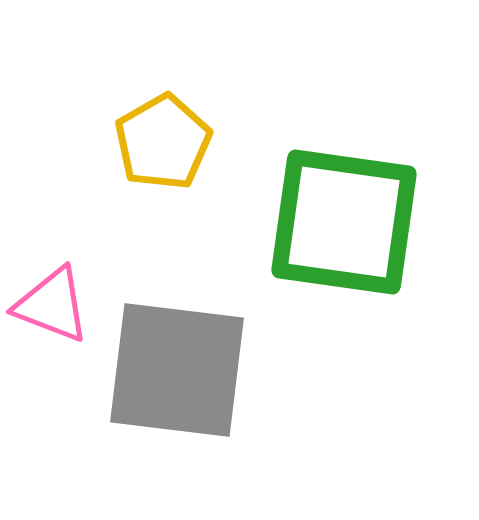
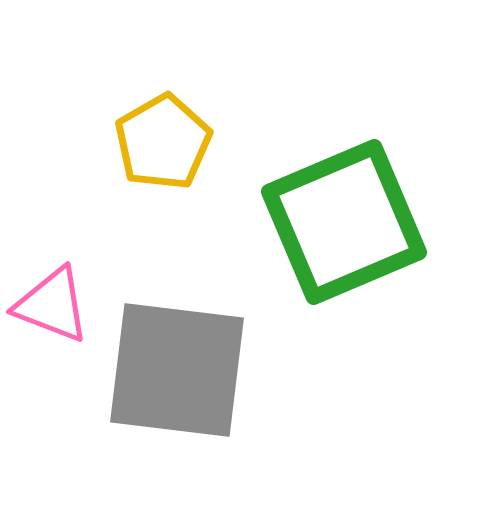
green square: rotated 31 degrees counterclockwise
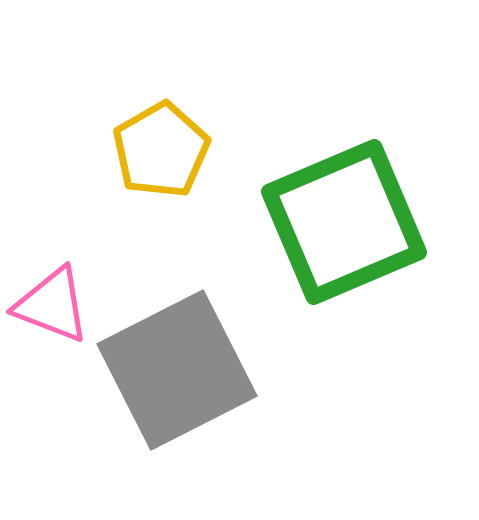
yellow pentagon: moved 2 px left, 8 px down
gray square: rotated 34 degrees counterclockwise
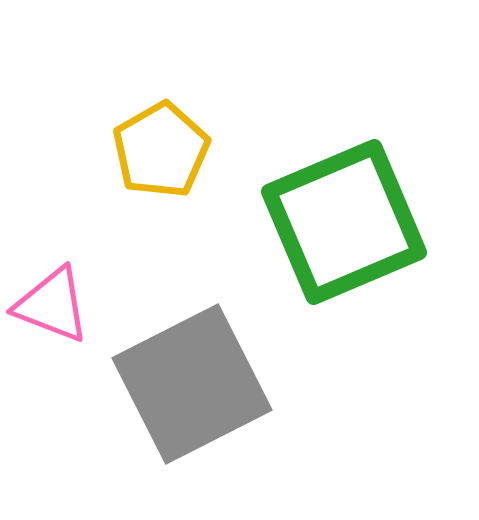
gray square: moved 15 px right, 14 px down
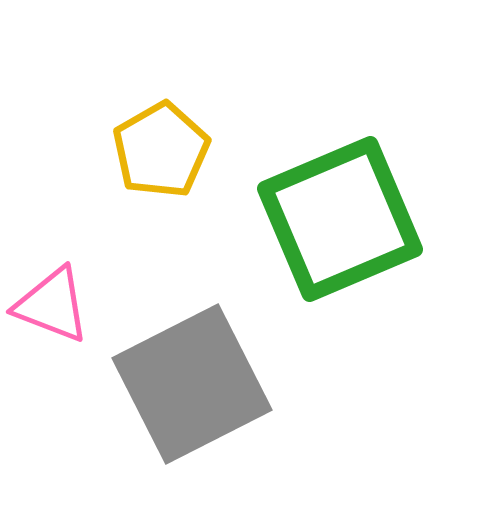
green square: moved 4 px left, 3 px up
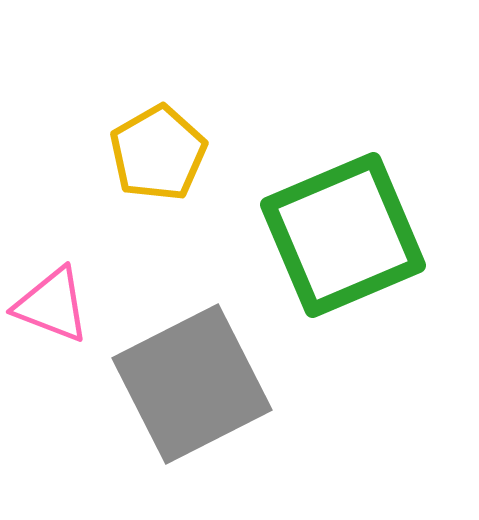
yellow pentagon: moved 3 px left, 3 px down
green square: moved 3 px right, 16 px down
